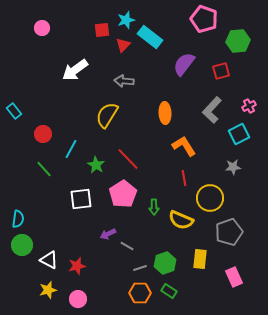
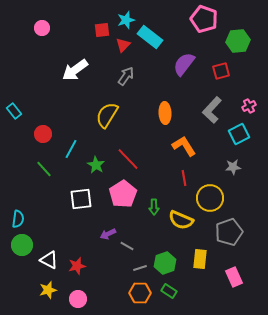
gray arrow at (124, 81): moved 2 px right, 5 px up; rotated 120 degrees clockwise
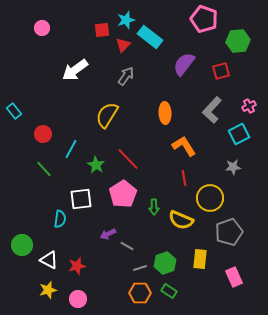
cyan semicircle at (18, 219): moved 42 px right
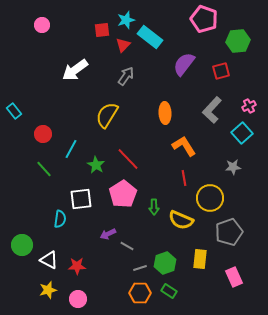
pink circle at (42, 28): moved 3 px up
cyan square at (239, 134): moved 3 px right, 1 px up; rotated 15 degrees counterclockwise
red star at (77, 266): rotated 12 degrees clockwise
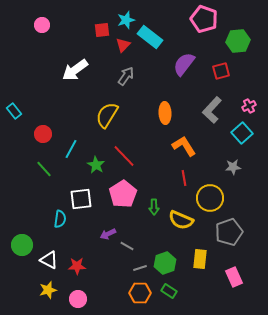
red line at (128, 159): moved 4 px left, 3 px up
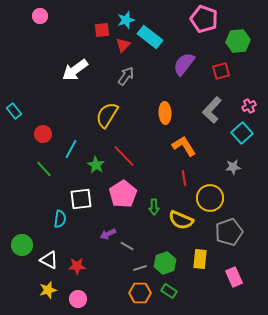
pink circle at (42, 25): moved 2 px left, 9 px up
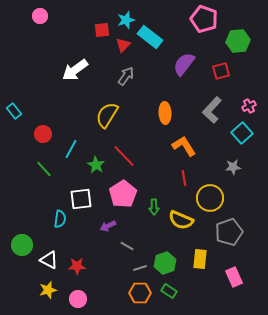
purple arrow at (108, 234): moved 8 px up
